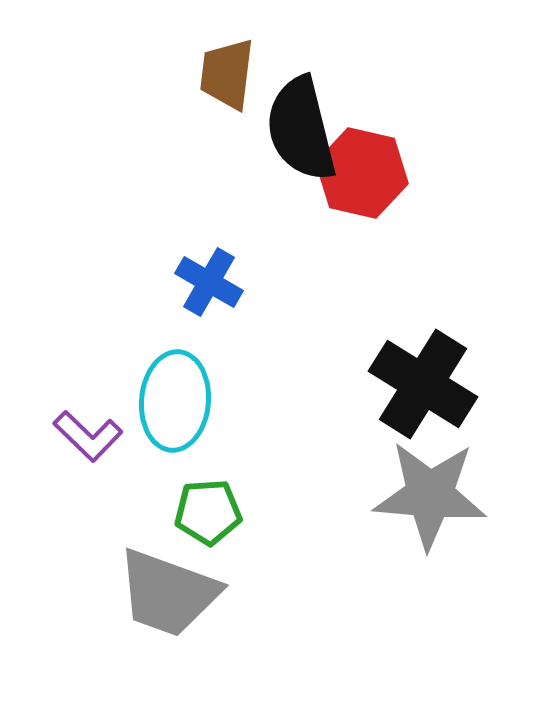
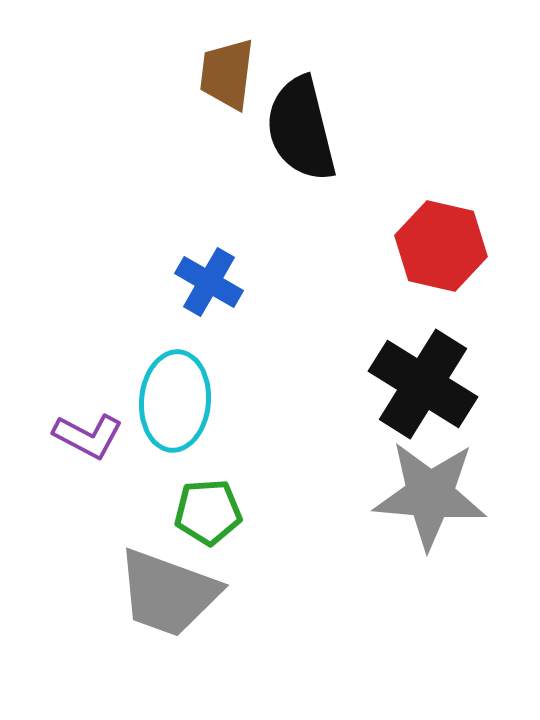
red hexagon: moved 79 px right, 73 px down
purple L-shape: rotated 16 degrees counterclockwise
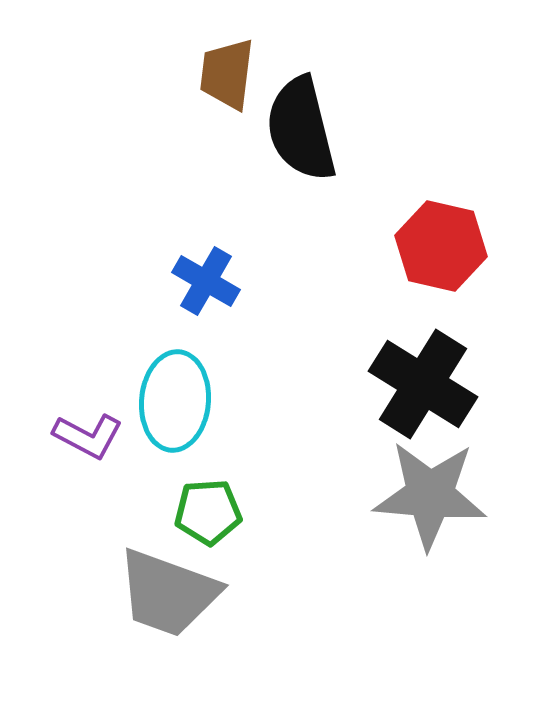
blue cross: moved 3 px left, 1 px up
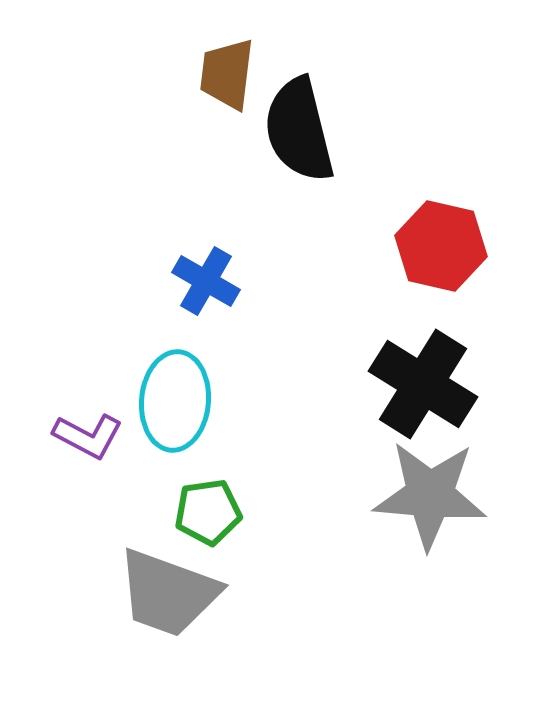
black semicircle: moved 2 px left, 1 px down
green pentagon: rotated 4 degrees counterclockwise
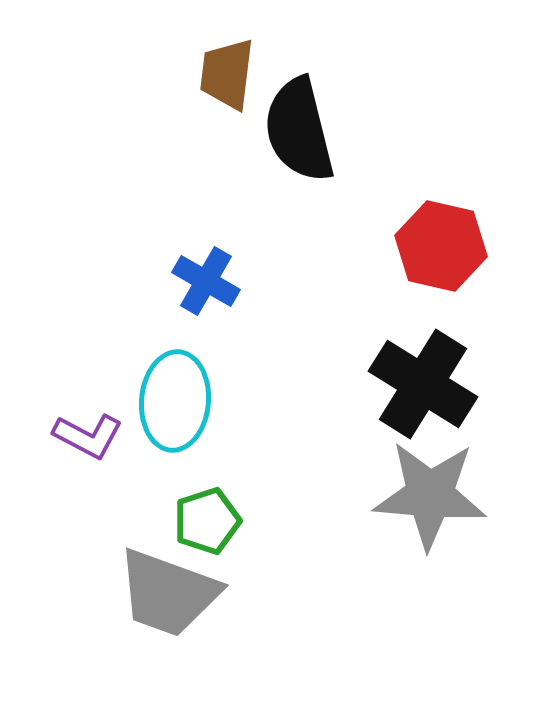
green pentagon: moved 1 px left, 9 px down; rotated 10 degrees counterclockwise
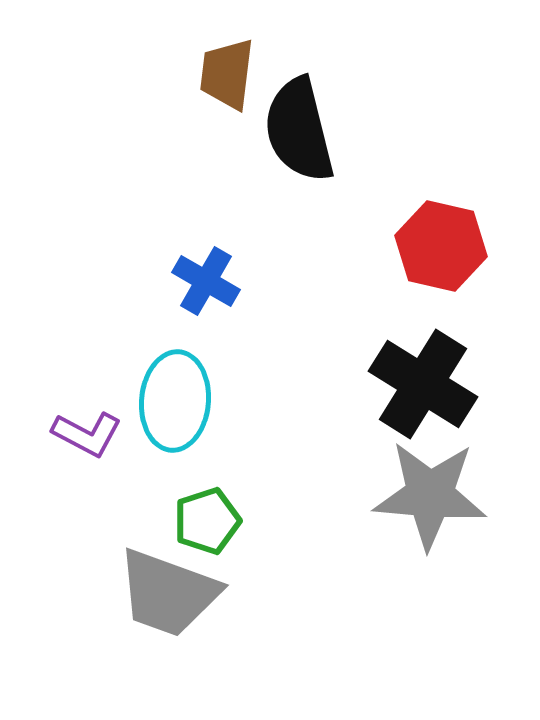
purple L-shape: moved 1 px left, 2 px up
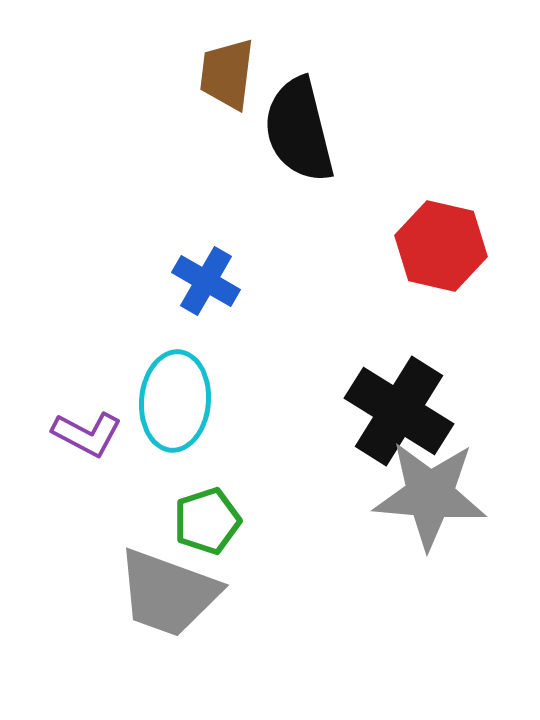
black cross: moved 24 px left, 27 px down
